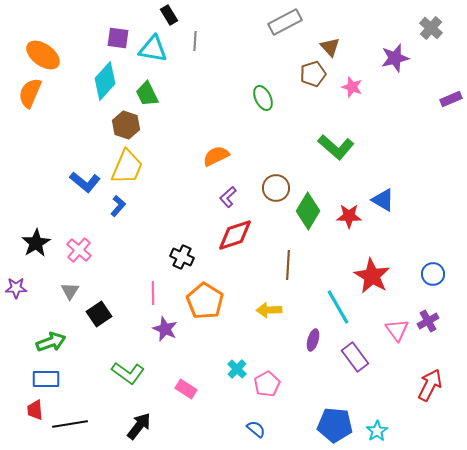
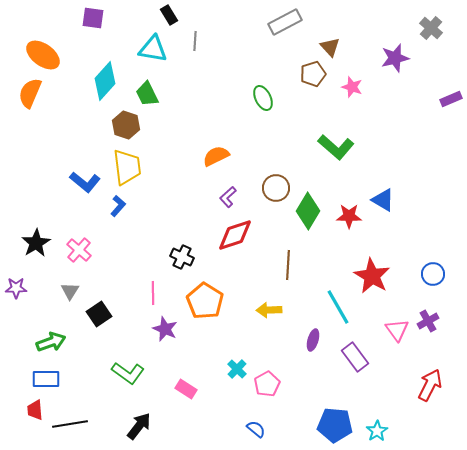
purple square at (118, 38): moved 25 px left, 20 px up
yellow trapezoid at (127, 167): rotated 30 degrees counterclockwise
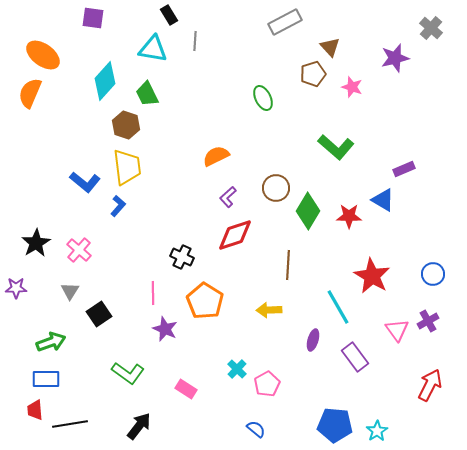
purple rectangle at (451, 99): moved 47 px left, 70 px down
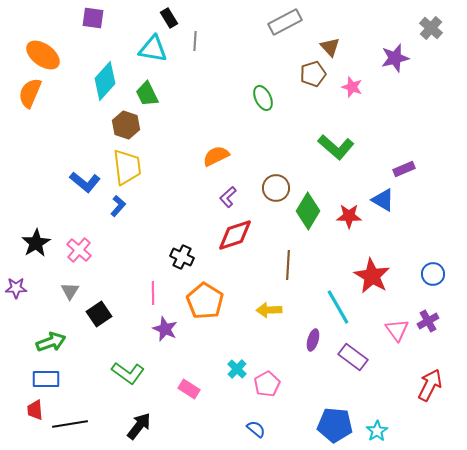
black rectangle at (169, 15): moved 3 px down
purple rectangle at (355, 357): moved 2 px left; rotated 16 degrees counterclockwise
pink rectangle at (186, 389): moved 3 px right
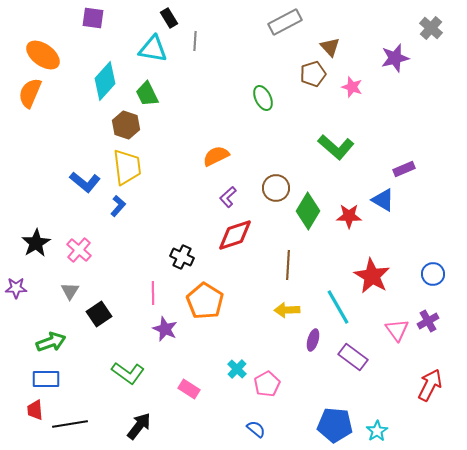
yellow arrow at (269, 310): moved 18 px right
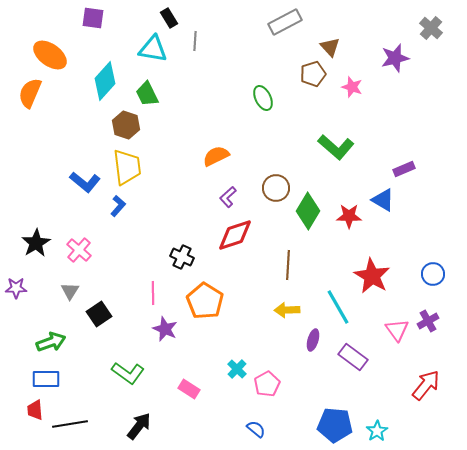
orange ellipse at (43, 55): moved 7 px right
red arrow at (430, 385): moved 4 px left; rotated 12 degrees clockwise
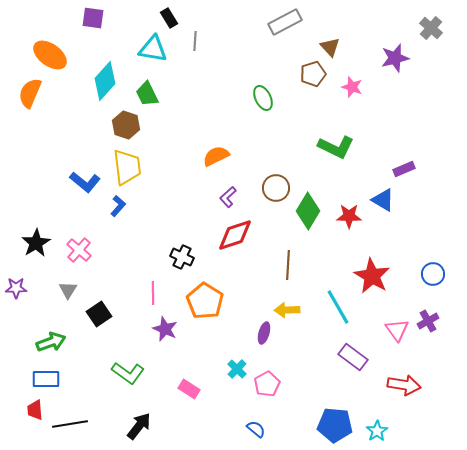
green L-shape at (336, 147): rotated 15 degrees counterclockwise
gray triangle at (70, 291): moved 2 px left, 1 px up
purple ellipse at (313, 340): moved 49 px left, 7 px up
red arrow at (426, 385): moved 22 px left; rotated 60 degrees clockwise
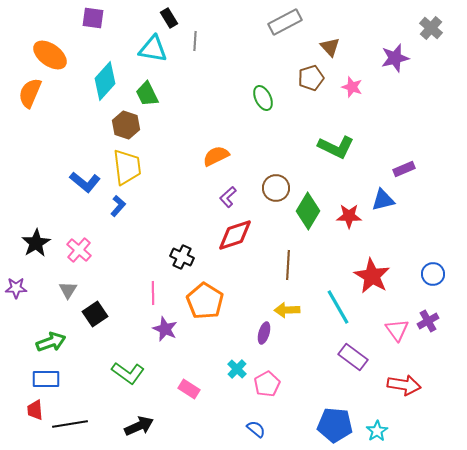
brown pentagon at (313, 74): moved 2 px left, 4 px down
blue triangle at (383, 200): rotated 45 degrees counterclockwise
black square at (99, 314): moved 4 px left
black arrow at (139, 426): rotated 28 degrees clockwise
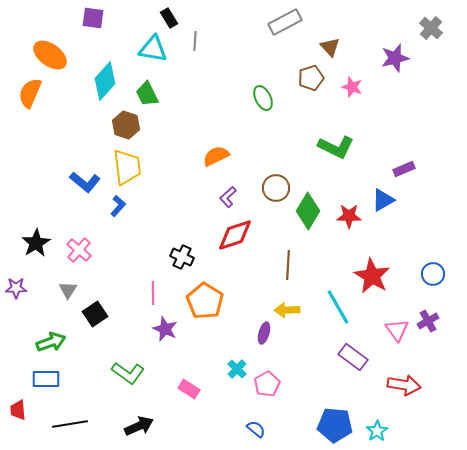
blue triangle at (383, 200): rotated 15 degrees counterclockwise
red trapezoid at (35, 410): moved 17 px left
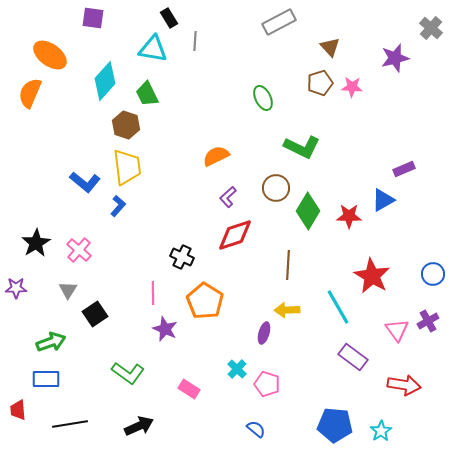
gray rectangle at (285, 22): moved 6 px left
brown pentagon at (311, 78): moved 9 px right, 5 px down
pink star at (352, 87): rotated 15 degrees counterclockwise
green L-shape at (336, 147): moved 34 px left
pink pentagon at (267, 384): rotated 25 degrees counterclockwise
cyan star at (377, 431): moved 4 px right
